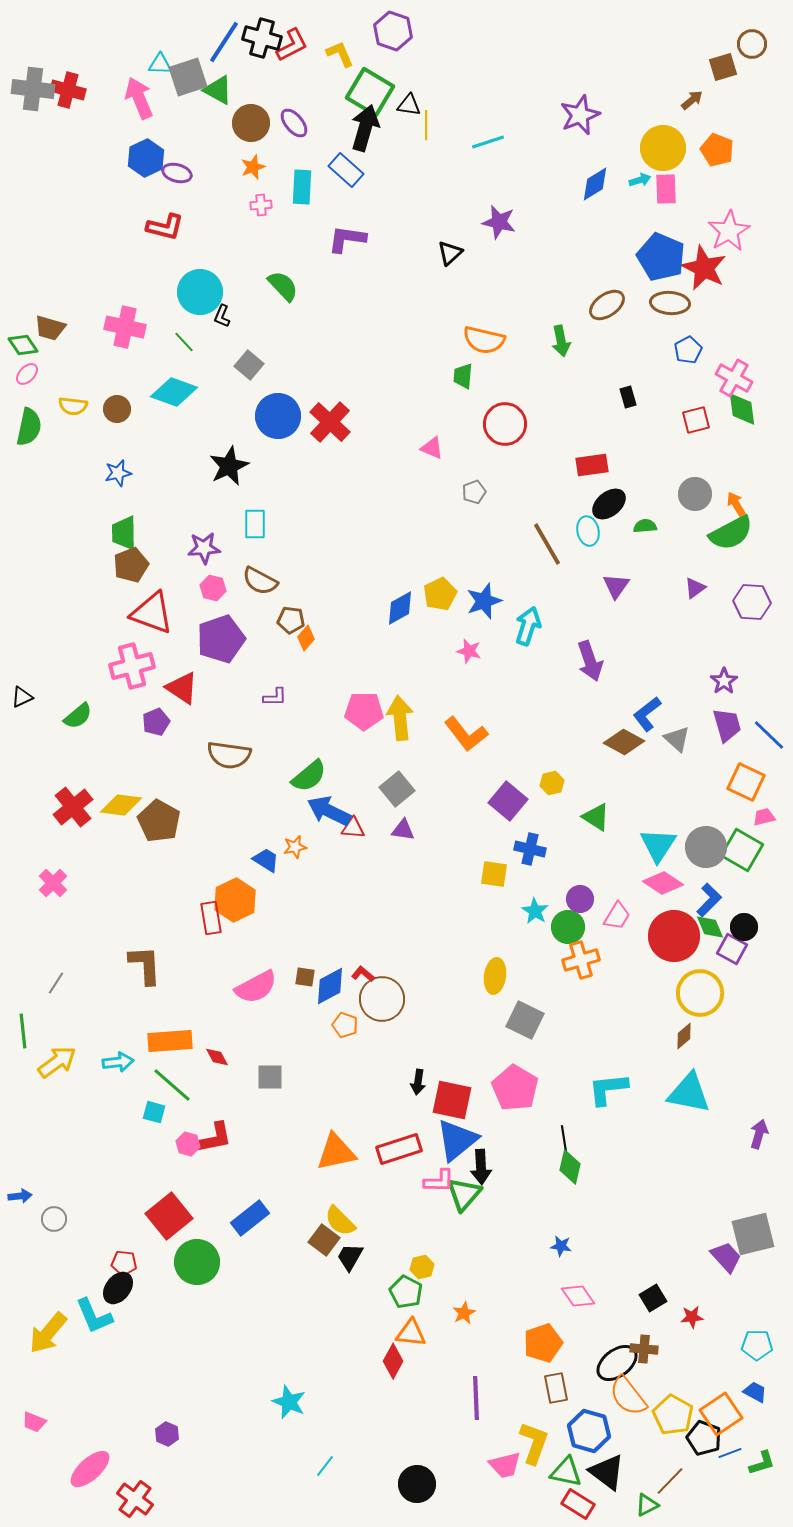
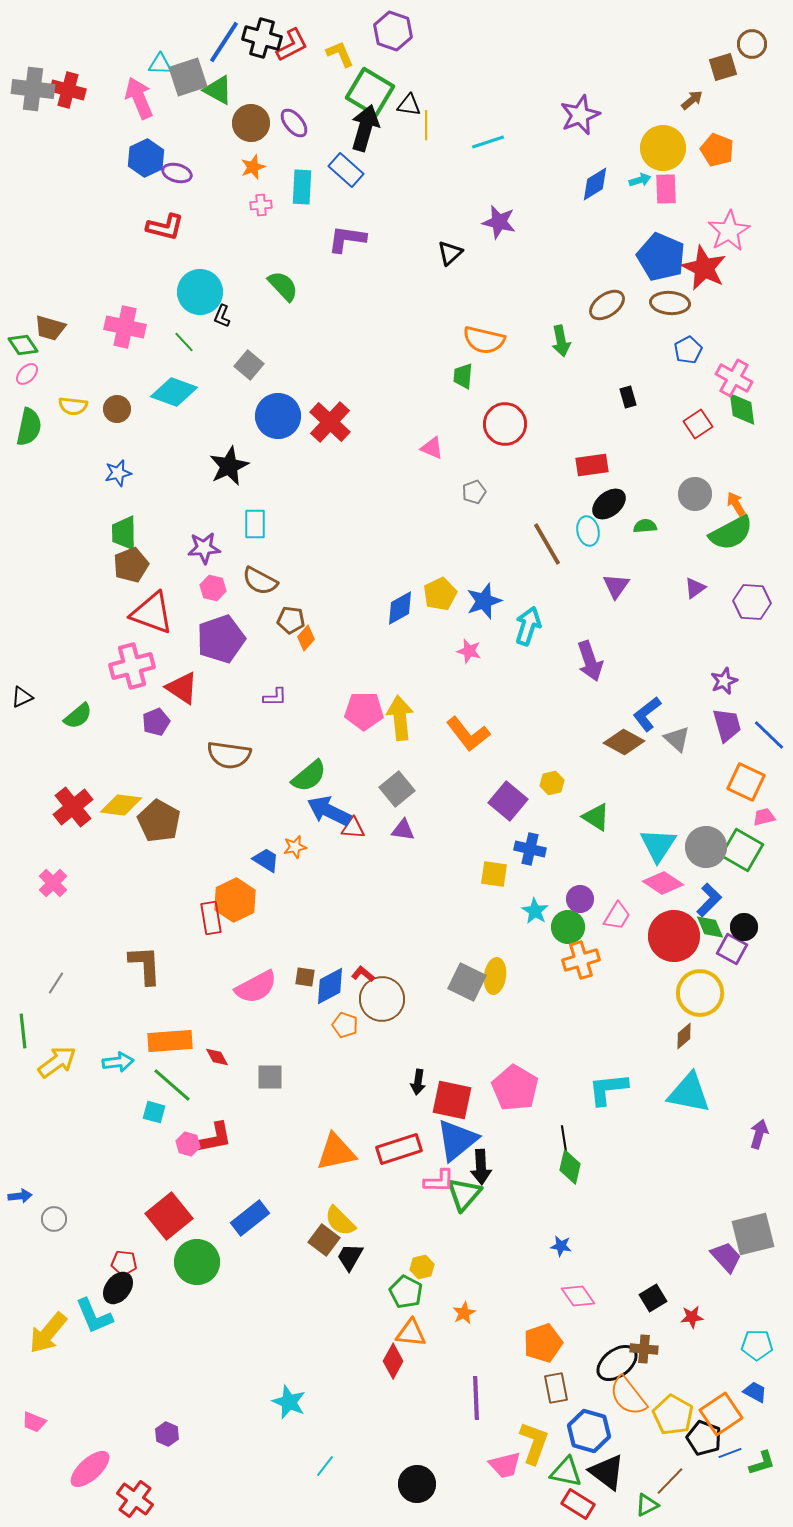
red square at (696, 420): moved 2 px right, 4 px down; rotated 20 degrees counterclockwise
purple star at (724, 681): rotated 12 degrees clockwise
orange L-shape at (466, 734): moved 2 px right
gray square at (525, 1020): moved 58 px left, 38 px up
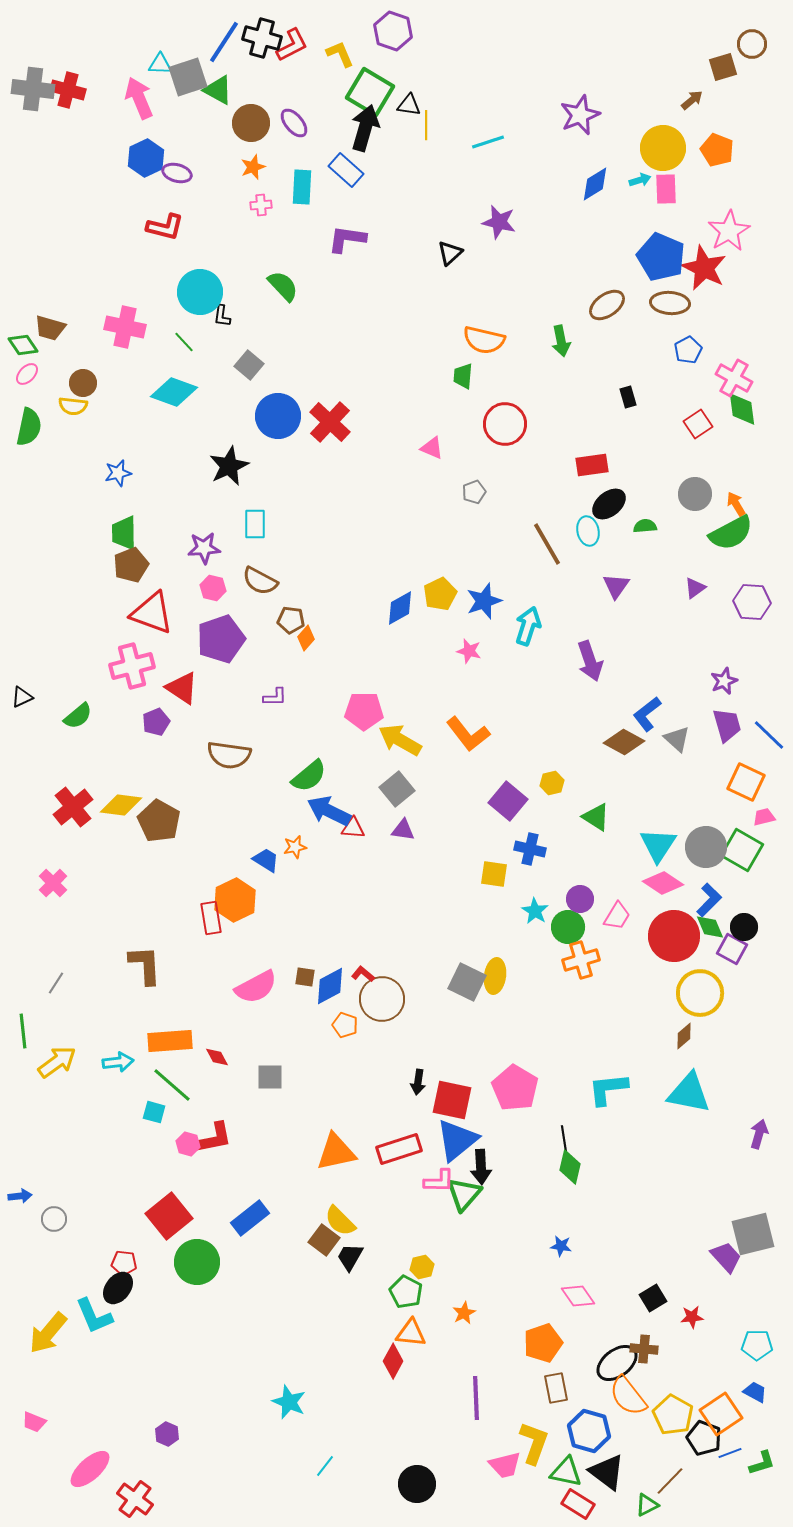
black L-shape at (222, 316): rotated 15 degrees counterclockwise
brown circle at (117, 409): moved 34 px left, 26 px up
yellow arrow at (400, 718): moved 22 px down; rotated 54 degrees counterclockwise
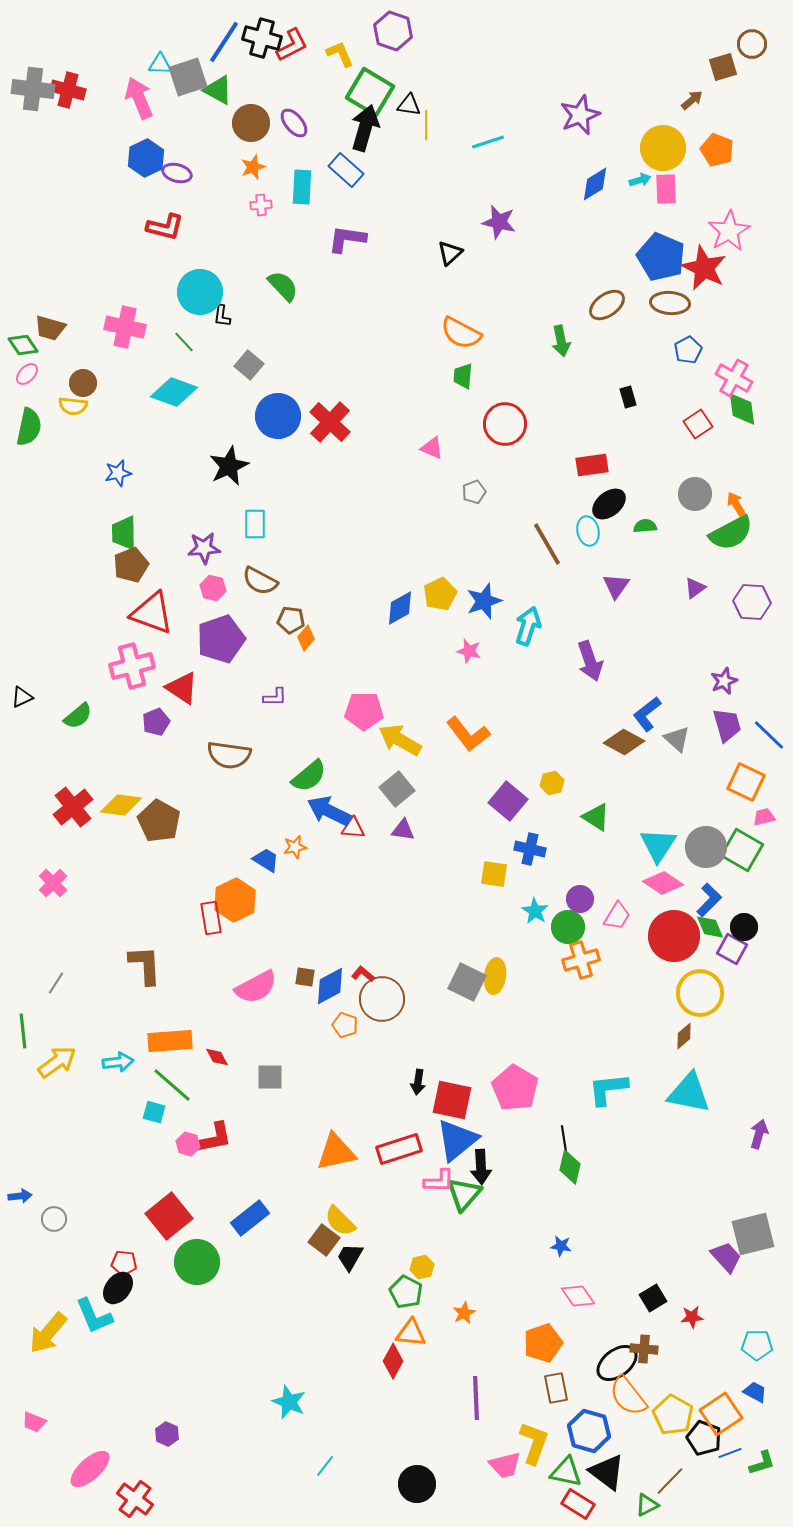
orange semicircle at (484, 340): moved 23 px left, 7 px up; rotated 15 degrees clockwise
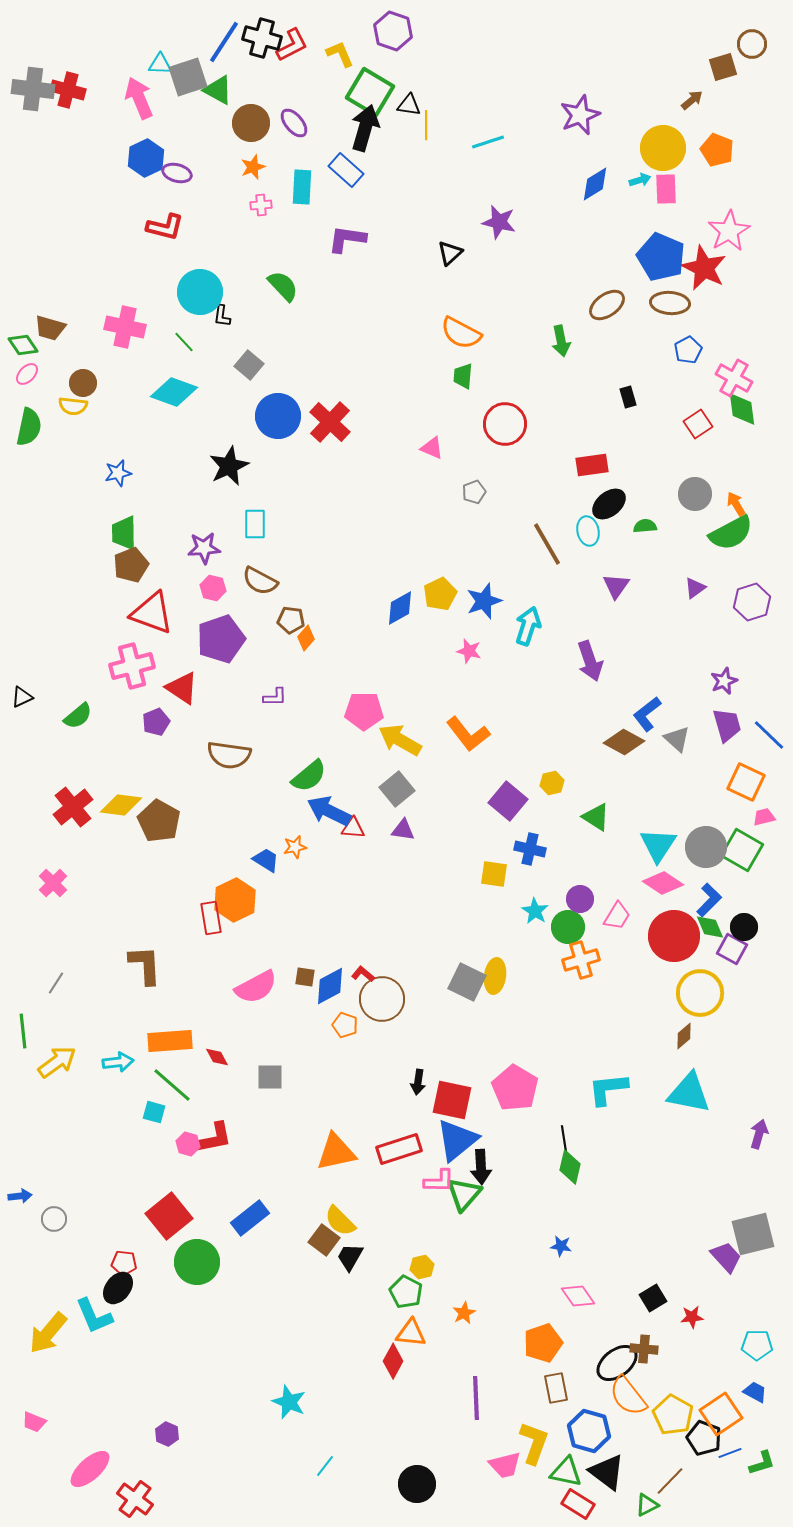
purple hexagon at (752, 602): rotated 21 degrees counterclockwise
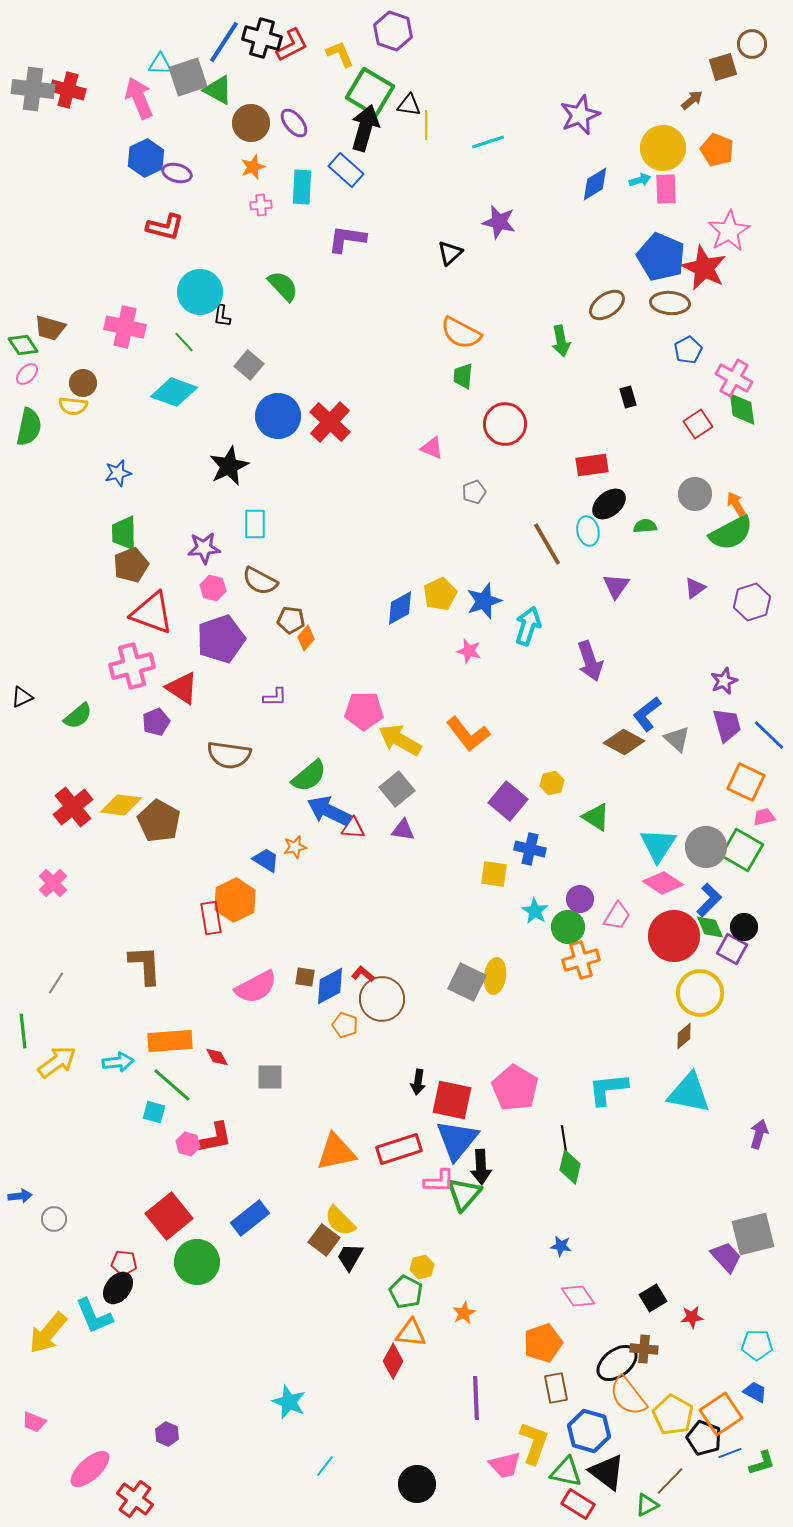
blue triangle at (457, 1140): rotated 12 degrees counterclockwise
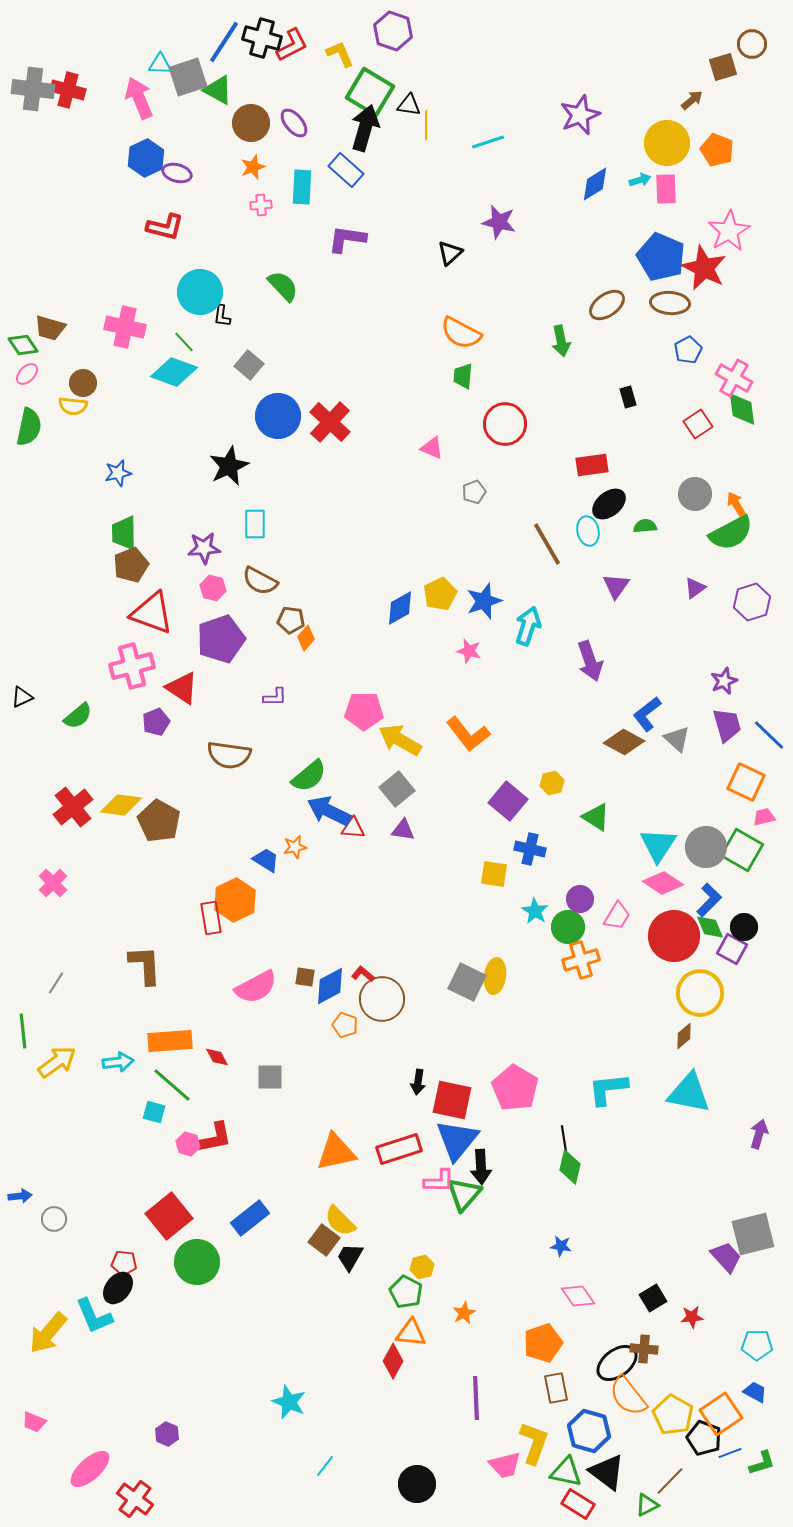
yellow circle at (663, 148): moved 4 px right, 5 px up
cyan diamond at (174, 392): moved 20 px up
